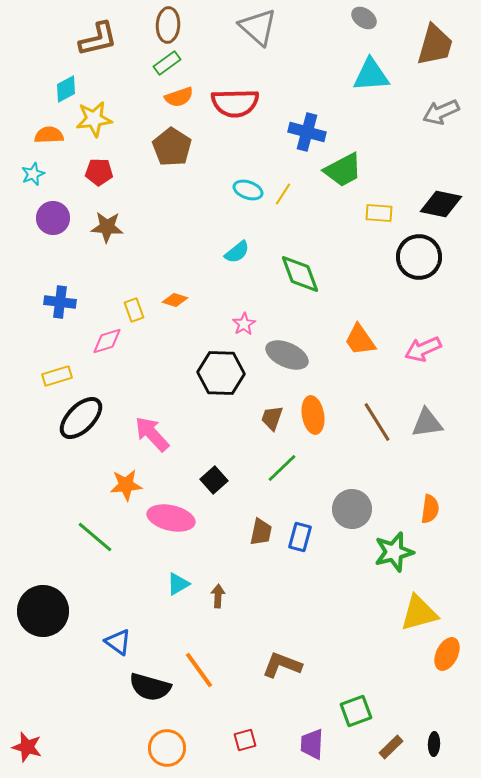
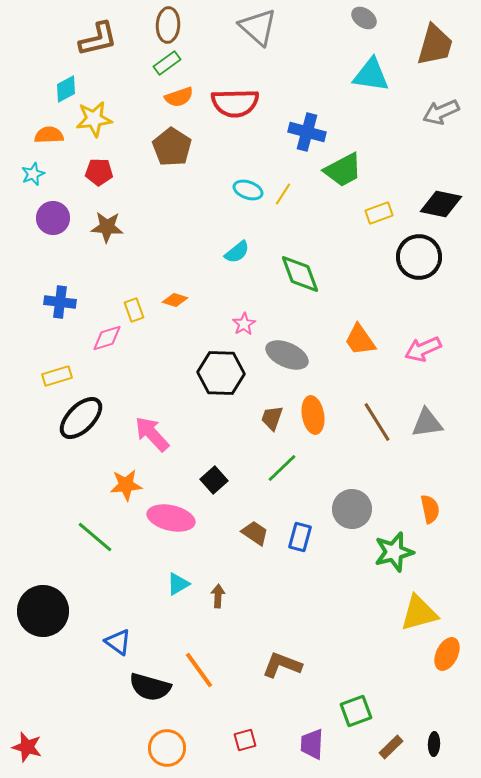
cyan triangle at (371, 75): rotated 12 degrees clockwise
yellow rectangle at (379, 213): rotated 24 degrees counterclockwise
pink diamond at (107, 341): moved 3 px up
orange semicircle at (430, 509): rotated 20 degrees counterclockwise
brown trapezoid at (261, 532): moved 6 px left, 1 px down; rotated 68 degrees counterclockwise
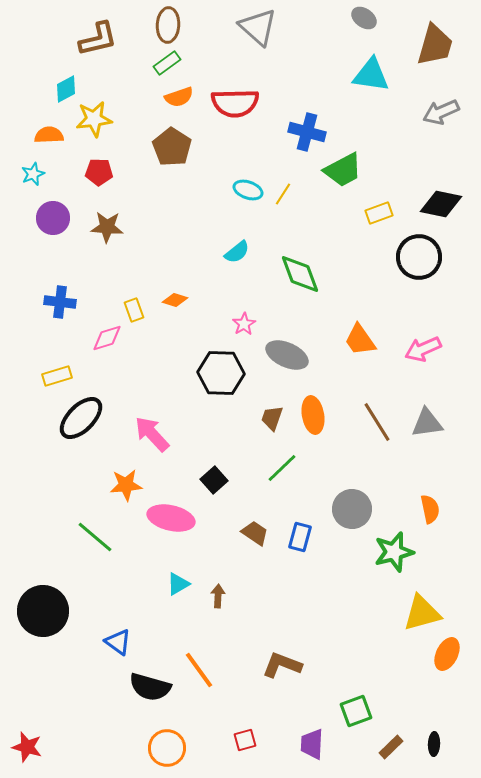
yellow triangle at (419, 613): moved 3 px right
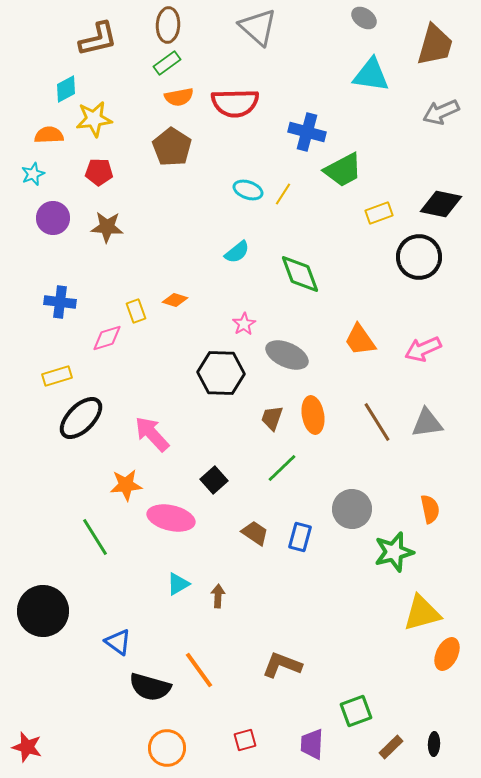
orange semicircle at (179, 97): rotated 8 degrees clockwise
yellow rectangle at (134, 310): moved 2 px right, 1 px down
green line at (95, 537): rotated 18 degrees clockwise
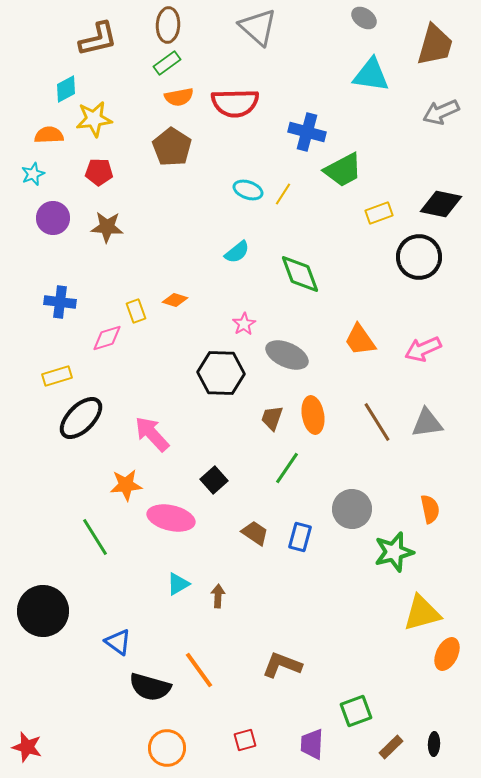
green line at (282, 468): moved 5 px right; rotated 12 degrees counterclockwise
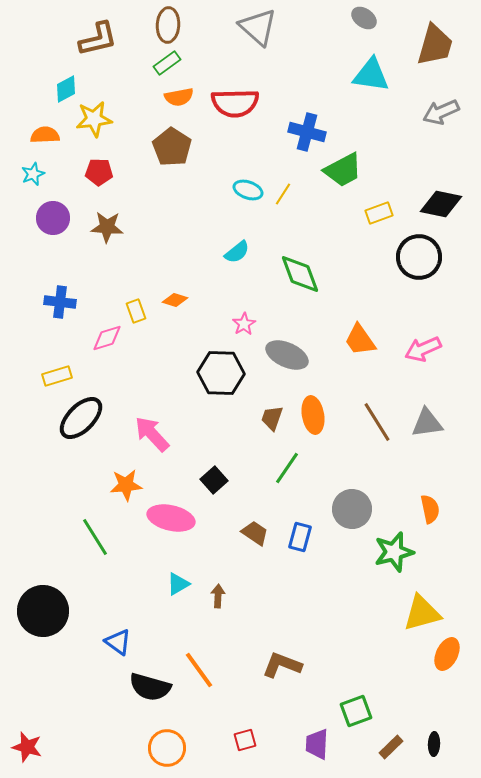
orange semicircle at (49, 135): moved 4 px left
purple trapezoid at (312, 744): moved 5 px right
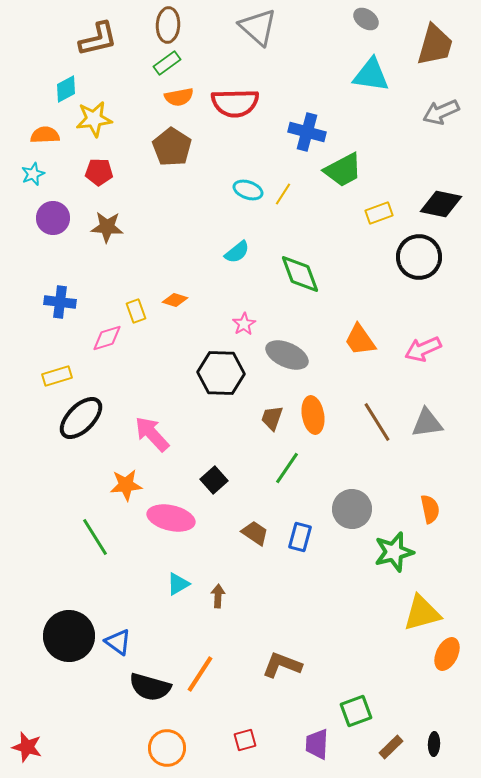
gray ellipse at (364, 18): moved 2 px right, 1 px down
black circle at (43, 611): moved 26 px right, 25 px down
orange line at (199, 670): moved 1 px right, 4 px down; rotated 69 degrees clockwise
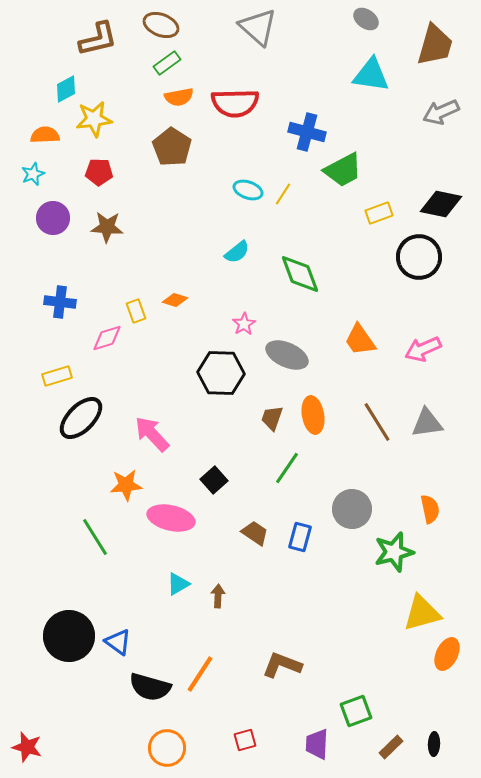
brown ellipse at (168, 25): moved 7 px left; rotated 72 degrees counterclockwise
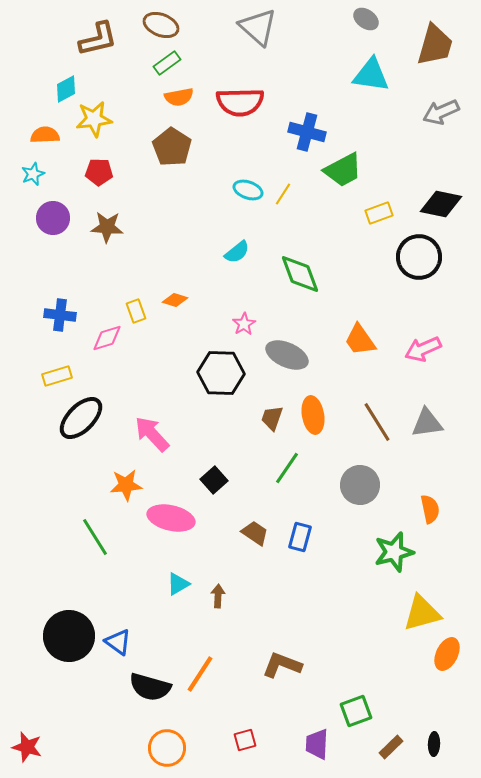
red semicircle at (235, 103): moved 5 px right, 1 px up
blue cross at (60, 302): moved 13 px down
gray circle at (352, 509): moved 8 px right, 24 px up
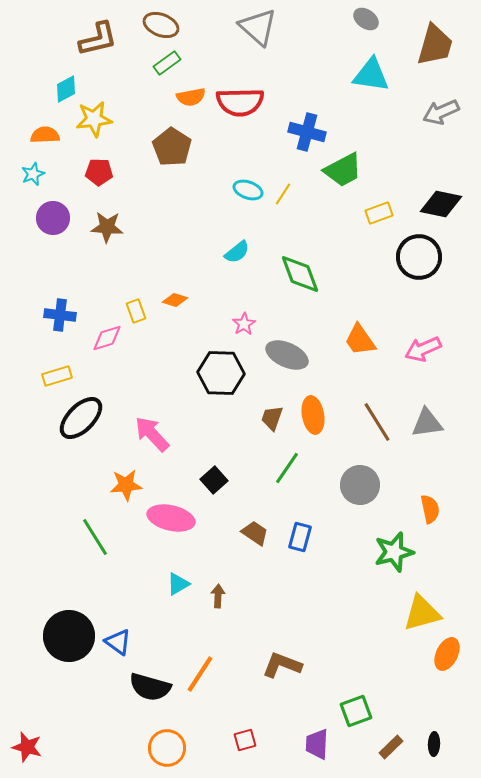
orange semicircle at (179, 97): moved 12 px right
